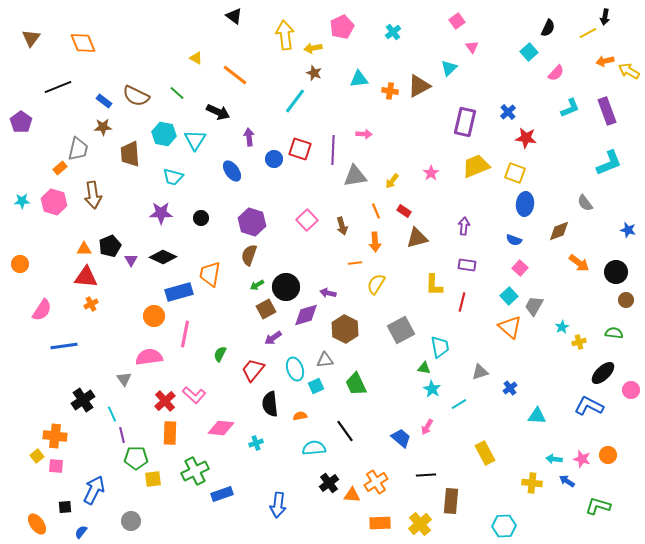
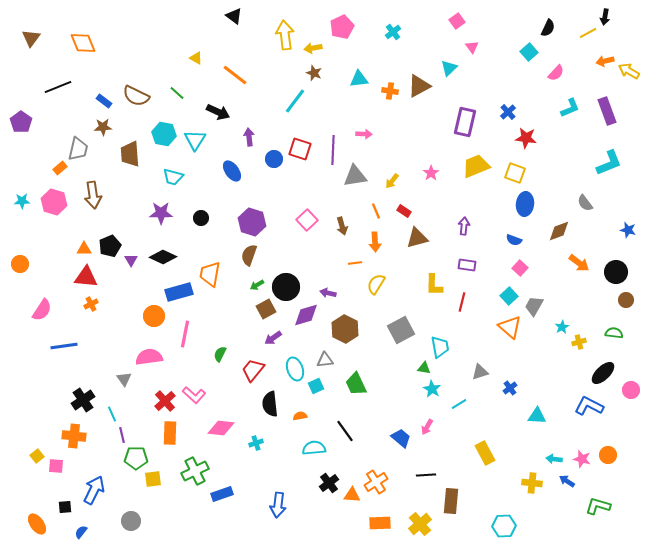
orange cross at (55, 436): moved 19 px right
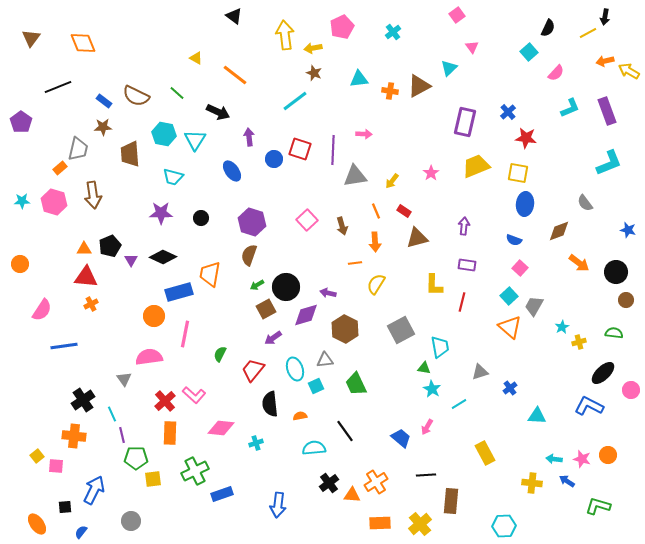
pink square at (457, 21): moved 6 px up
cyan line at (295, 101): rotated 16 degrees clockwise
yellow square at (515, 173): moved 3 px right; rotated 10 degrees counterclockwise
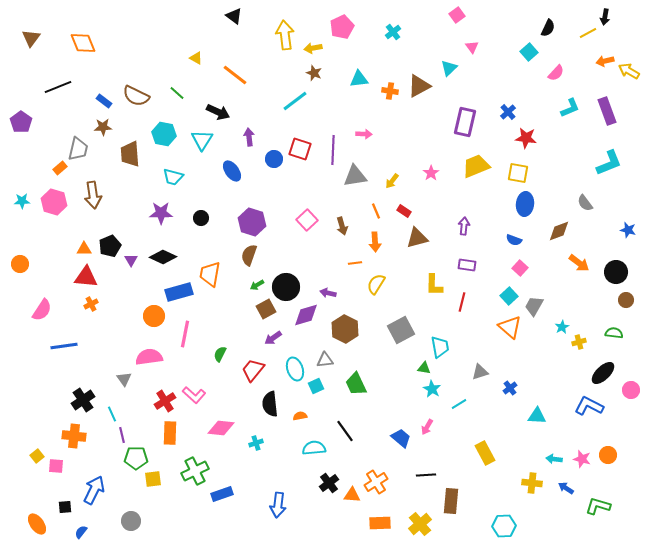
cyan triangle at (195, 140): moved 7 px right
red cross at (165, 401): rotated 10 degrees clockwise
blue arrow at (567, 481): moved 1 px left, 7 px down
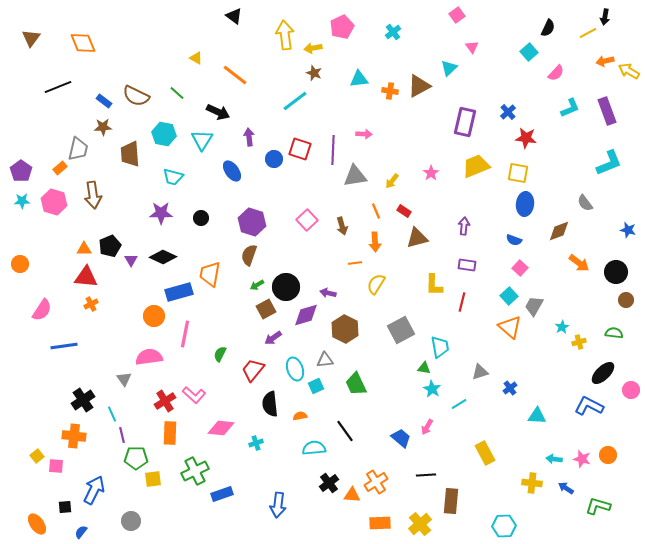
purple pentagon at (21, 122): moved 49 px down
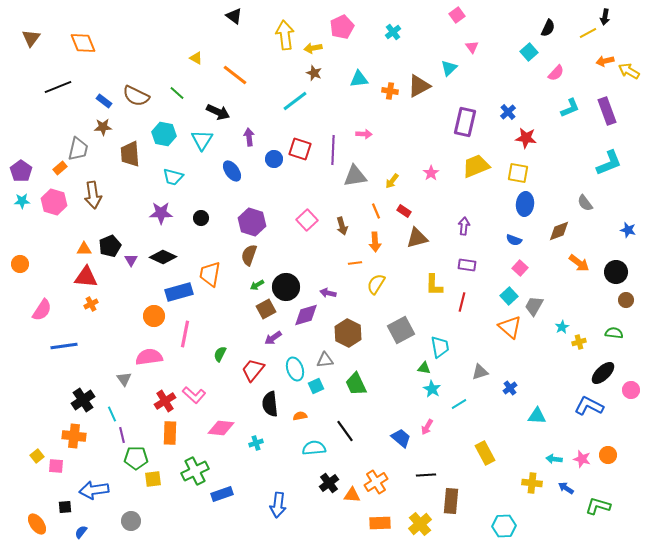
brown hexagon at (345, 329): moved 3 px right, 4 px down
blue arrow at (94, 490): rotated 124 degrees counterclockwise
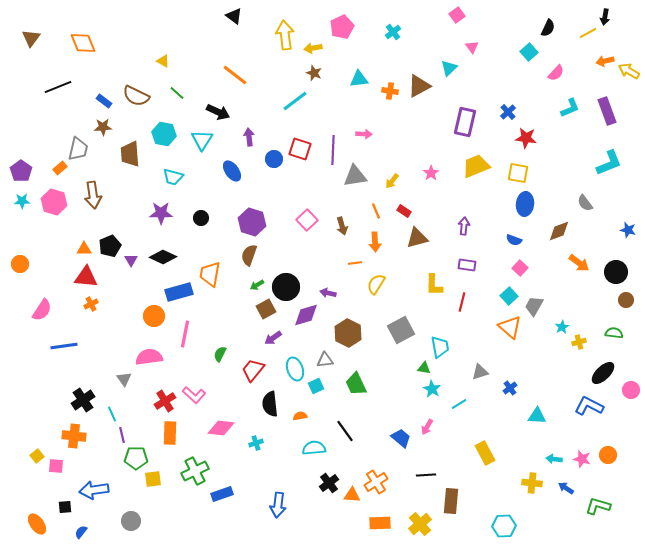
yellow triangle at (196, 58): moved 33 px left, 3 px down
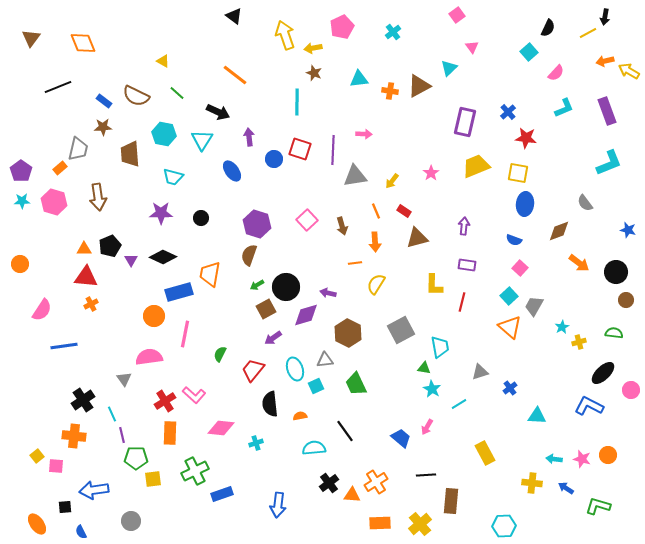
yellow arrow at (285, 35): rotated 12 degrees counterclockwise
cyan line at (295, 101): moved 2 px right, 1 px down; rotated 52 degrees counterclockwise
cyan L-shape at (570, 108): moved 6 px left
brown arrow at (93, 195): moved 5 px right, 2 px down
purple hexagon at (252, 222): moved 5 px right, 2 px down
blue semicircle at (81, 532): rotated 64 degrees counterclockwise
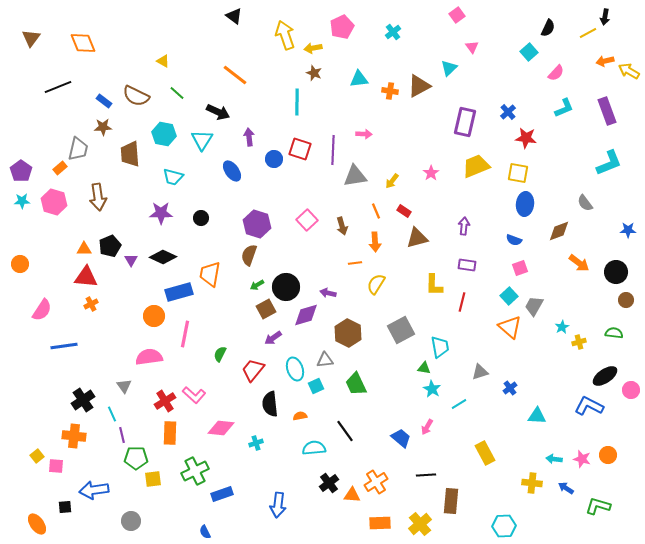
blue star at (628, 230): rotated 14 degrees counterclockwise
pink square at (520, 268): rotated 28 degrees clockwise
black ellipse at (603, 373): moved 2 px right, 3 px down; rotated 10 degrees clockwise
gray triangle at (124, 379): moved 7 px down
blue semicircle at (81, 532): moved 124 px right
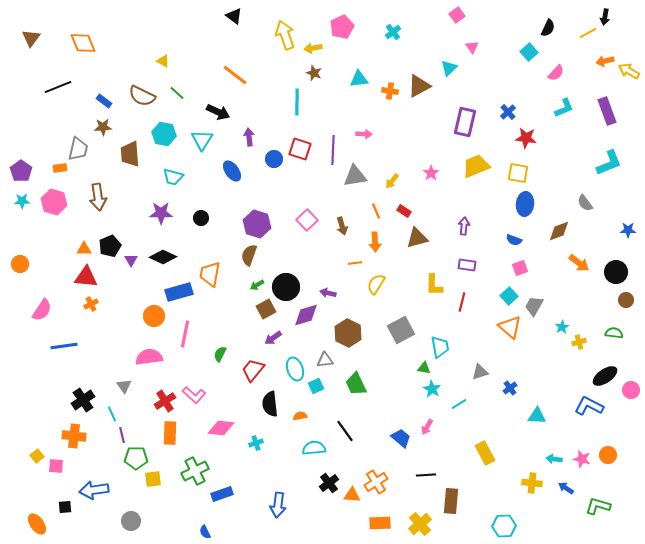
brown semicircle at (136, 96): moved 6 px right
orange rectangle at (60, 168): rotated 32 degrees clockwise
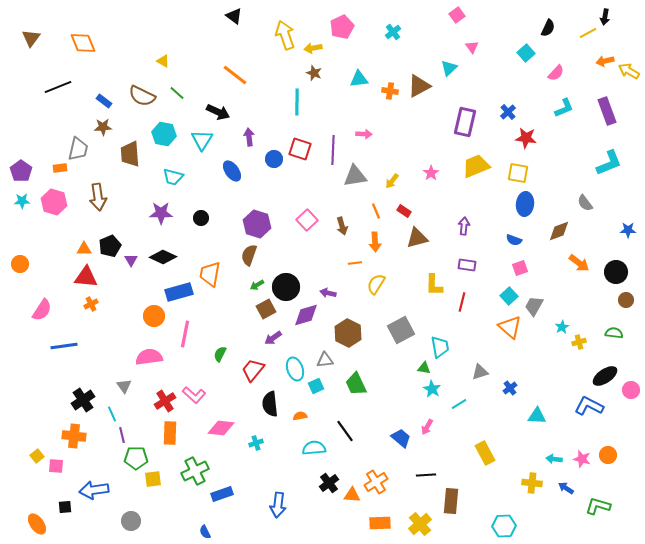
cyan square at (529, 52): moved 3 px left, 1 px down
